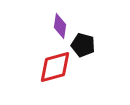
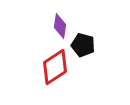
red diamond: rotated 18 degrees counterclockwise
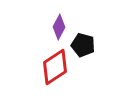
purple diamond: moved 1 px left, 1 px down; rotated 20 degrees clockwise
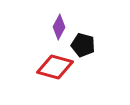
red diamond: rotated 48 degrees clockwise
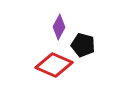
red diamond: moved 1 px left, 2 px up; rotated 9 degrees clockwise
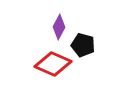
red diamond: moved 1 px left, 1 px up
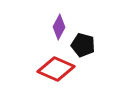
red diamond: moved 3 px right, 5 px down
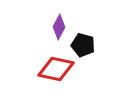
red diamond: rotated 12 degrees counterclockwise
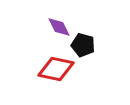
purple diamond: rotated 55 degrees counterclockwise
